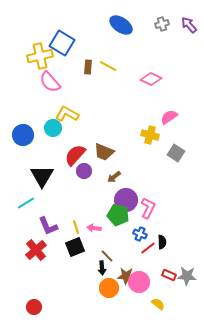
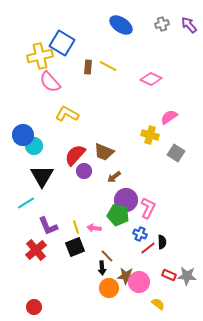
cyan circle at (53, 128): moved 19 px left, 18 px down
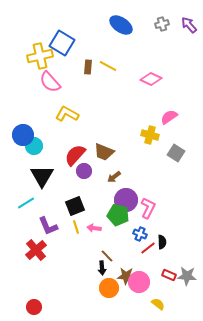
black square at (75, 247): moved 41 px up
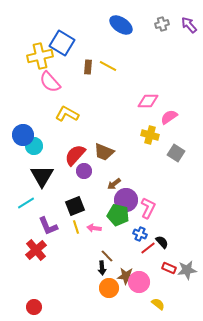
pink diamond at (151, 79): moved 3 px left, 22 px down; rotated 25 degrees counterclockwise
brown arrow at (114, 177): moved 7 px down
black semicircle at (162, 242): rotated 40 degrees counterclockwise
red rectangle at (169, 275): moved 7 px up
gray star at (187, 276): moved 6 px up; rotated 12 degrees counterclockwise
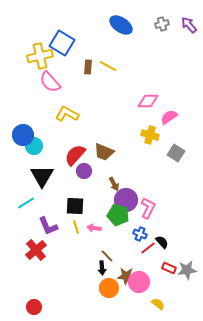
brown arrow at (114, 184): rotated 80 degrees counterclockwise
black square at (75, 206): rotated 24 degrees clockwise
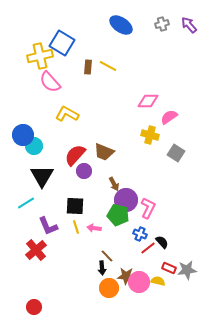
yellow semicircle at (158, 304): moved 23 px up; rotated 24 degrees counterclockwise
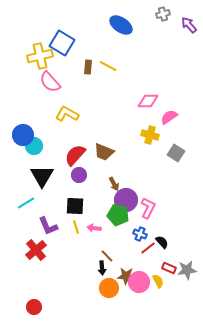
gray cross at (162, 24): moved 1 px right, 10 px up
purple circle at (84, 171): moved 5 px left, 4 px down
yellow semicircle at (158, 281): rotated 48 degrees clockwise
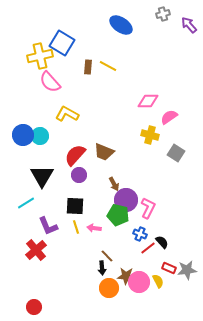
cyan circle at (34, 146): moved 6 px right, 10 px up
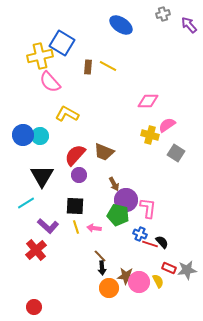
pink semicircle at (169, 117): moved 2 px left, 8 px down
pink L-shape at (148, 208): rotated 20 degrees counterclockwise
purple L-shape at (48, 226): rotated 25 degrees counterclockwise
red line at (148, 248): moved 2 px right, 4 px up; rotated 56 degrees clockwise
brown line at (107, 256): moved 7 px left
